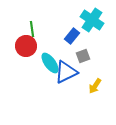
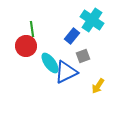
yellow arrow: moved 3 px right
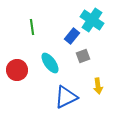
green line: moved 2 px up
red circle: moved 9 px left, 24 px down
blue triangle: moved 25 px down
yellow arrow: rotated 42 degrees counterclockwise
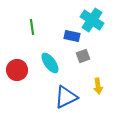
blue rectangle: rotated 63 degrees clockwise
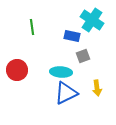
cyan ellipse: moved 11 px right, 9 px down; rotated 50 degrees counterclockwise
yellow arrow: moved 1 px left, 2 px down
blue triangle: moved 4 px up
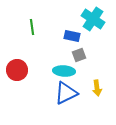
cyan cross: moved 1 px right, 1 px up
gray square: moved 4 px left, 1 px up
cyan ellipse: moved 3 px right, 1 px up
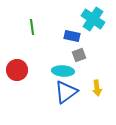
cyan ellipse: moved 1 px left
blue triangle: moved 1 px up; rotated 10 degrees counterclockwise
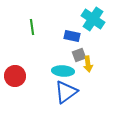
red circle: moved 2 px left, 6 px down
yellow arrow: moved 9 px left, 24 px up
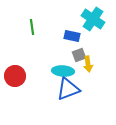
blue triangle: moved 2 px right, 3 px up; rotated 15 degrees clockwise
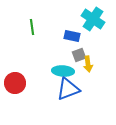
red circle: moved 7 px down
